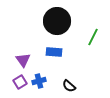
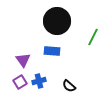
blue rectangle: moved 2 px left, 1 px up
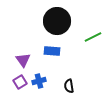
green line: rotated 36 degrees clockwise
black semicircle: rotated 40 degrees clockwise
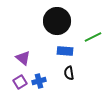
blue rectangle: moved 13 px right
purple triangle: moved 2 px up; rotated 14 degrees counterclockwise
black semicircle: moved 13 px up
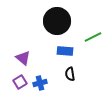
black semicircle: moved 1 px right, 1 px down
blue cross: moved 1 px right, 2 px down
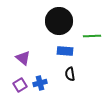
black circle: moved 2 px right
green line: moved 1 px left, 1 px up; rotated 24 degrees clockwise
purple square: moved 3 px down
